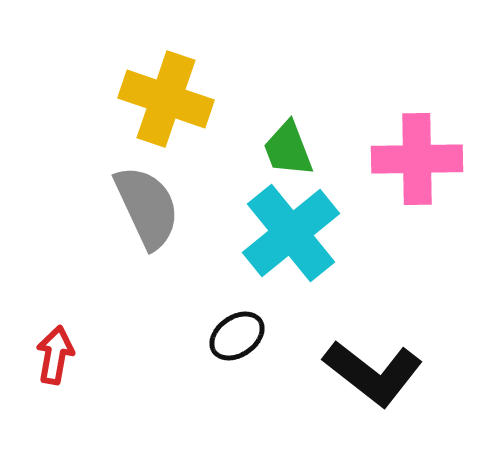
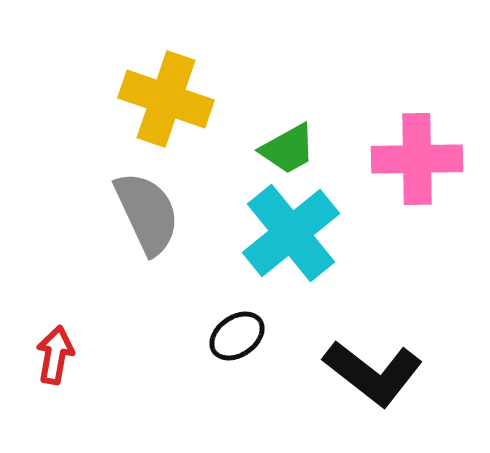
green trapezoid: rotated 98 degrees counterclockwise
gray semicircle: moved 6 px down
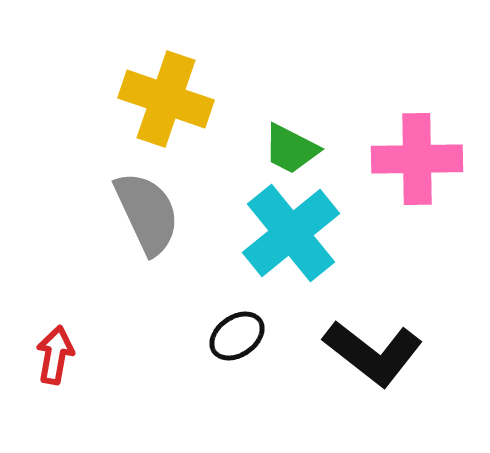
green trapezoid: moved 3 px right; rotated 56 degrees clockwise
black L-shape: moved 20 px up
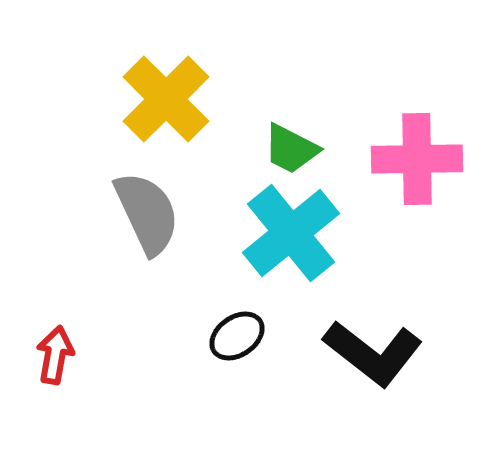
yellow cross: rotated 26 degrees clockwise
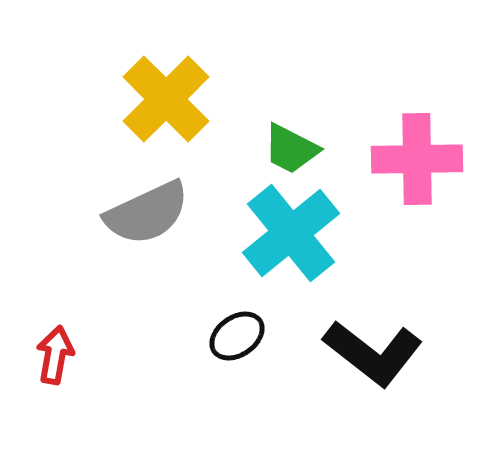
gray semicircle: rotated 90 degrees clockwise
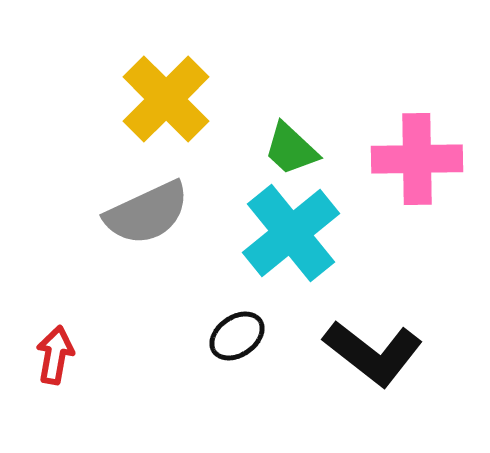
green trapezoid: rotated 16 degrees clockwise
